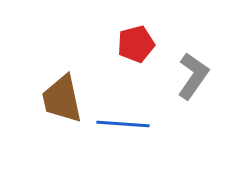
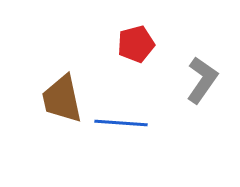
gray L-shape: moved 9 px right, 4 px down
blue line: moved 2 px left, 1 px up
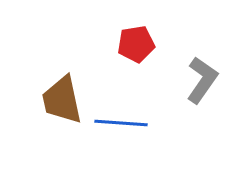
red pentagon: rotated 6 degrees clockwise
brown trapezoid: moved 1 px down
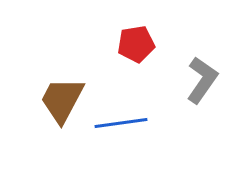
brown trapezoid: rotated 40 degrees clockwise
blue line: rotated 12 degrees counterclockwise
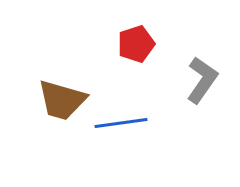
red pentagon: rotated 9 degrees counterclockwise
brown trapezoid: rotated 102 degrees counterclockwise
